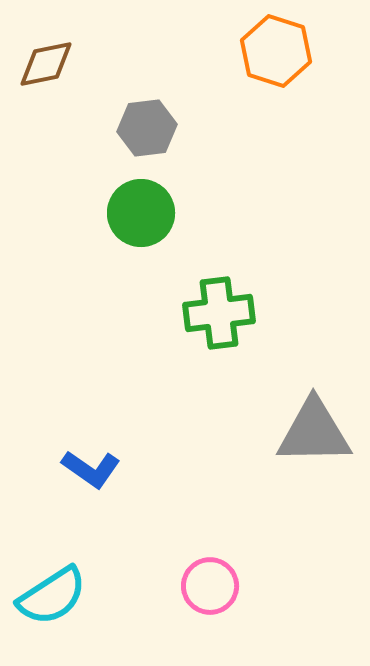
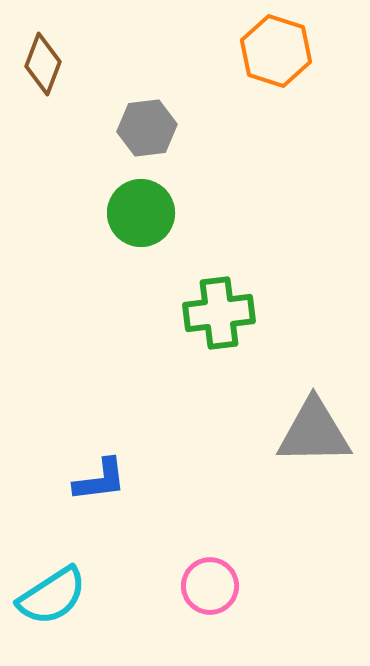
brown diamond: moved 3 px left; rotated 58 degrees counterclockwise
blue L-shape: moved 9 px right, 11 px down; rotated 42 degrees counterclockwise
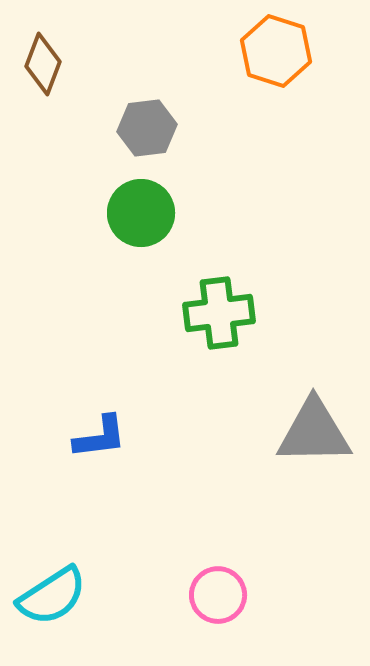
blue L-shape: moved 43 px up
pink circle: moved 8 px right, 9 px down
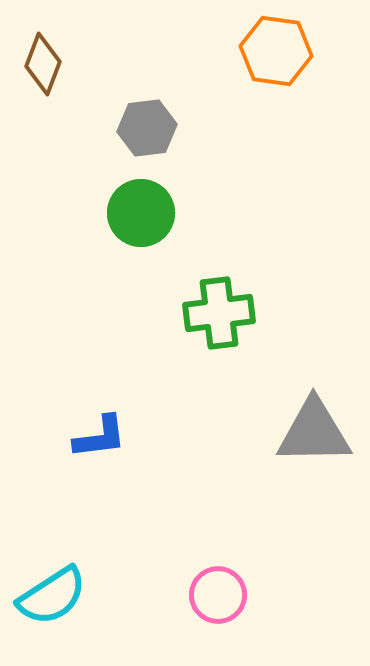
orange hexagon: rotated 10 degrees counterclockwise
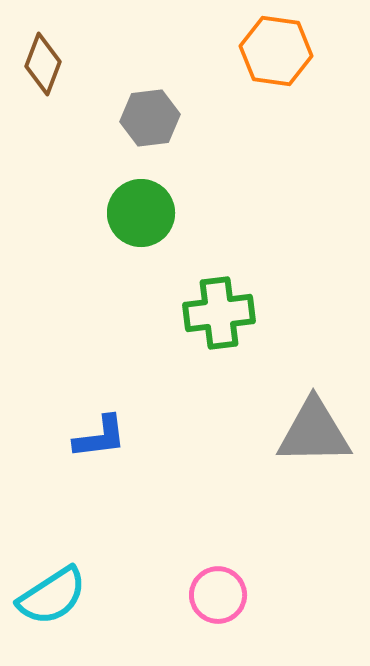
gray hexagon: moved 3 px right, 10 px up
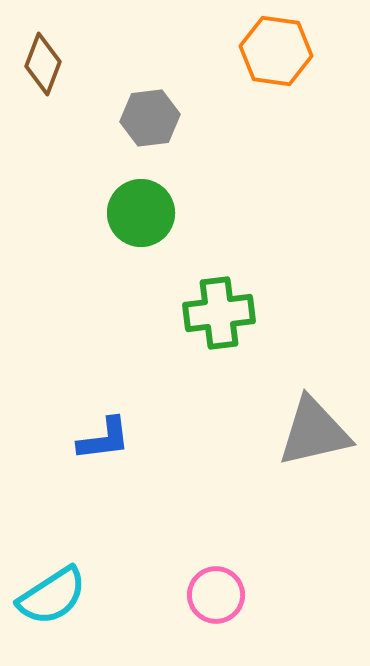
gray triangle: rotated 12 degrees counterclockwise
blue L-shape: moved 4 px right, 2 px down
pink circle: moved 2 px left
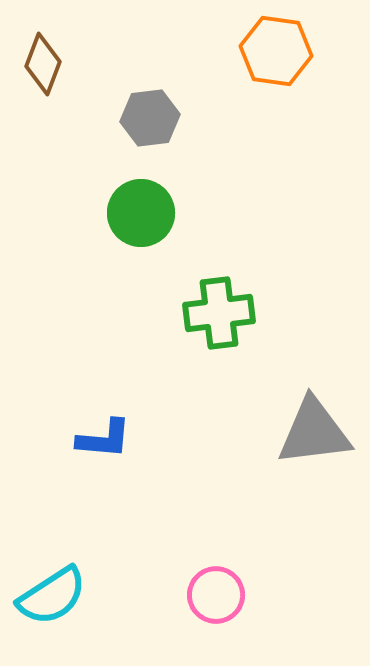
gray triangle: rotated 6 degrees clockwise
blue L-shape: rotated 12 degrees clockwise
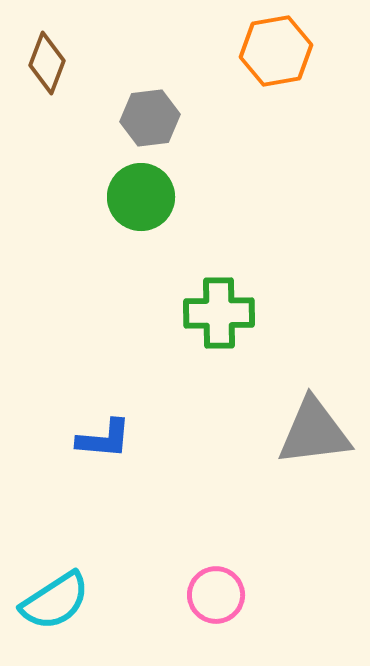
orange hexagon: rotated 18 degrees counterclockwise
brown diamond: moved 4 px right, 1 px up
green circle: moved 16 px up
green cross: rotated 6 degrees clockwise
cyan semicircle: moved 3 px right, 5 px down
